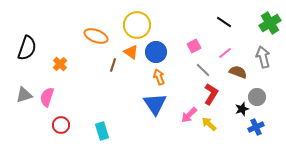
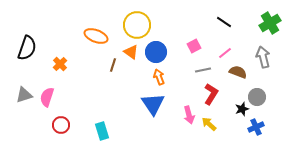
gray line: rotated 56 degrees counterclockwise
blue triangle: moved 2 px left
pink arrow: rotated 60 degrees counterclockwise
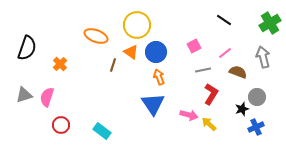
black line: moved 2 px up
pink arrow: rotated 60 degrees counterclockwise
cyan rectangle: rotated 36 degrees counterclockwise
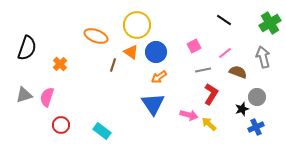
orange arrow: rotated 105 degrees counterclockwise
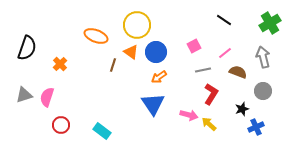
gray circle: moved 6 px right, 6 px up
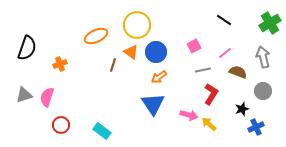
orange ellipse: rotated 45 degrees counterclockwise
orange cross: rotated 24 degrees clockwise
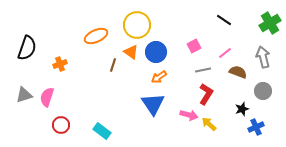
red L-shape: moved 5 px left
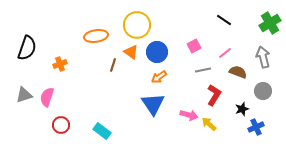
orange ellipse: rotated 15 degrees clockwise
blue circle: moved 1 px right
red L-shape: moved 8 px right, 1 px down
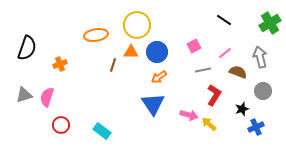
orange ellipse: moved 1 px up
orange triangle: rotated 35 degrees counterclockwise
gray arrow: moved 3 px left
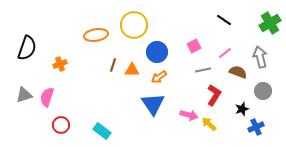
yellow circle: moved 3 px left
orange triangle: moved 1 px right, 18 px down
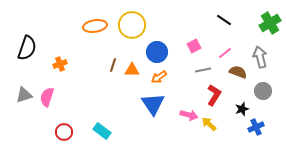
yellow circle: moved 2 px left
orange ellipse: moved 1 px left, 9 px up
red circle: moved 3 px right, 7 px down
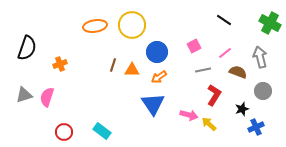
green cross: rotated 30 degrees counterclockwise
